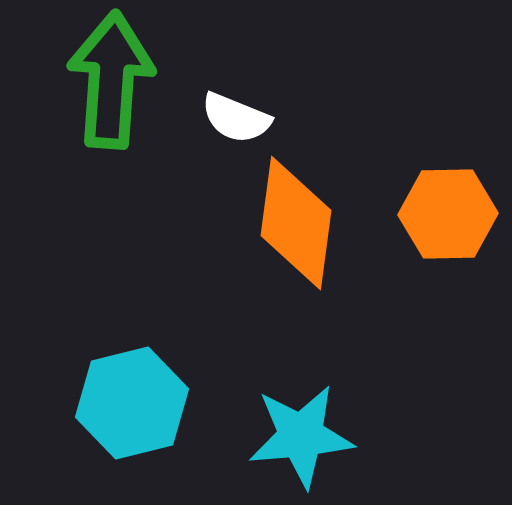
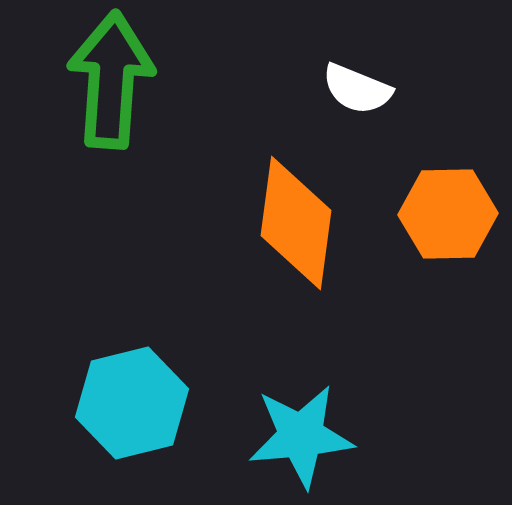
white semicircle: moved 121 px right, 29 px up
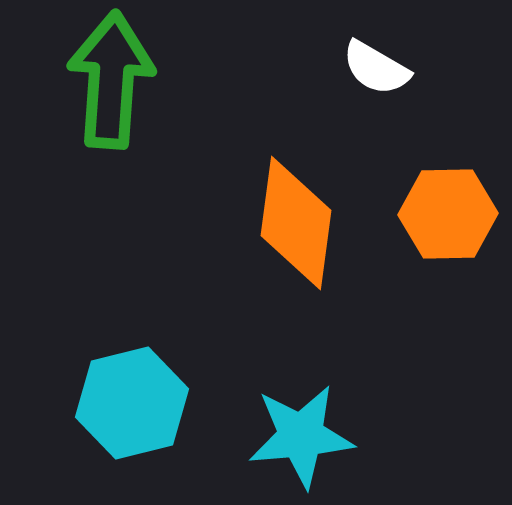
white semicircle: moved 19 px right, 21 px up; rotated 8 degrees clockwise
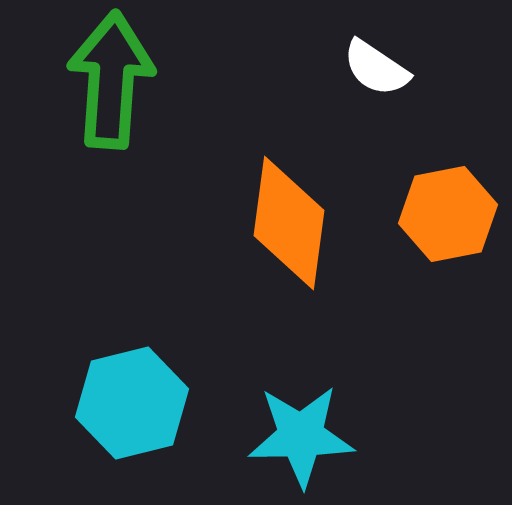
white semicircle: rotated 4 degrees clockwise
orange hexagon: rotated 10 degrees counterclockwise
orange diamond: moved 7 px left
cyan star: rotated 4 degrees clockwise
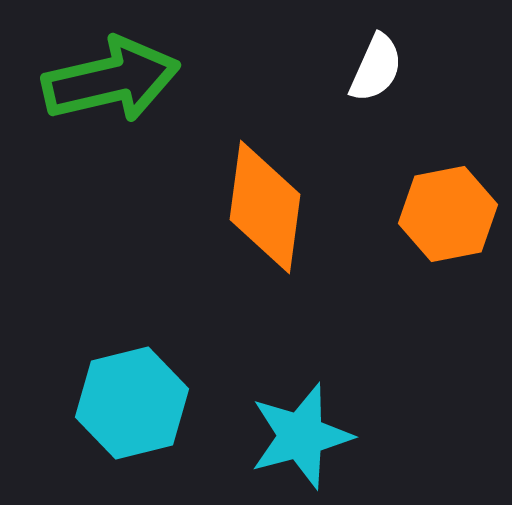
white semicircle: rotated 100 degrees counterclockwise
green arrow: rotated 73 degrees clockwise
orange diamond: moved 24 px left, 16 px up
cyan star: rotated 14 degrees counterclockwise
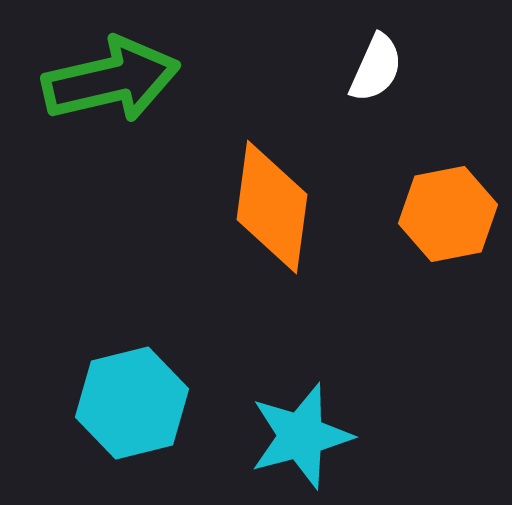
orange diamond: moved 7 px right
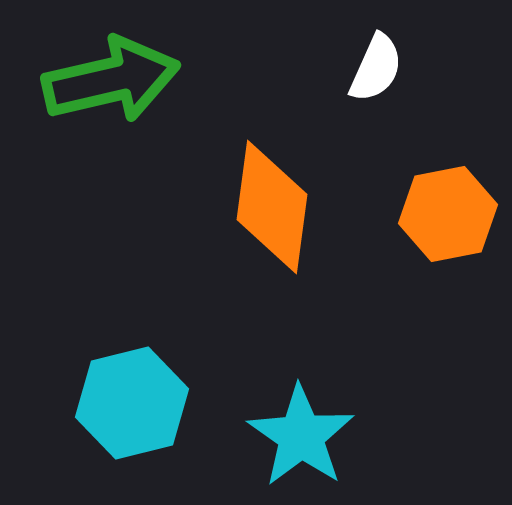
cyan star: rotated 22 degrees counterclockwise
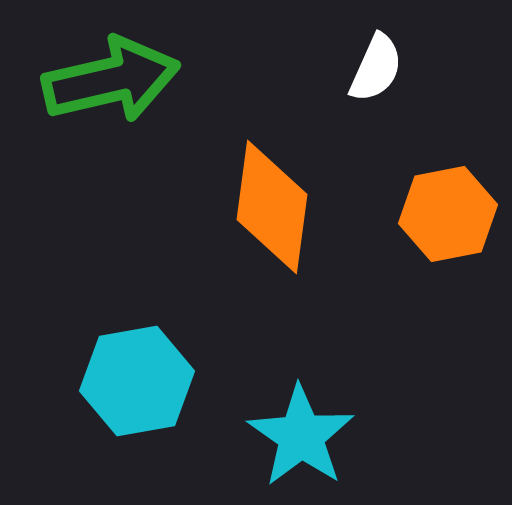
cyan hexagon: moved 5 px right, 22 px up; rotated 4 degrees clockwise
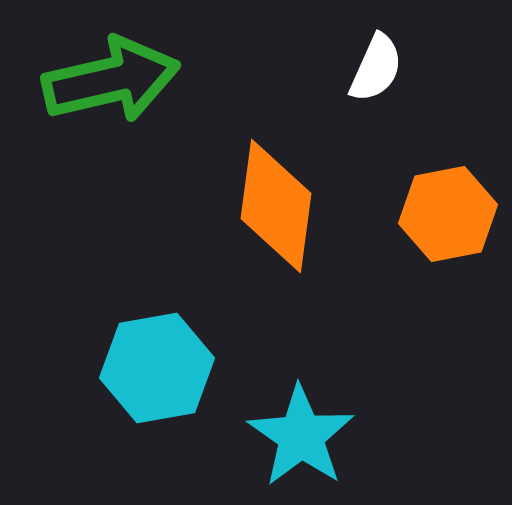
orange diamond: moved 4 px right, 1 px up
cyan hexagon: moved 20 px right, 13 px up
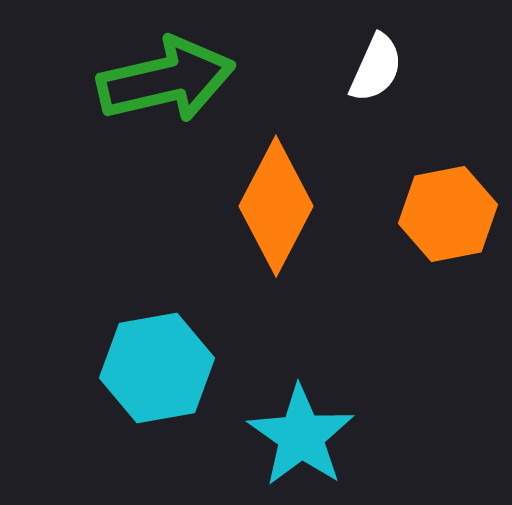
green arrow: moved 55 px right
orange diamond: rotated 20 degrees clockwise
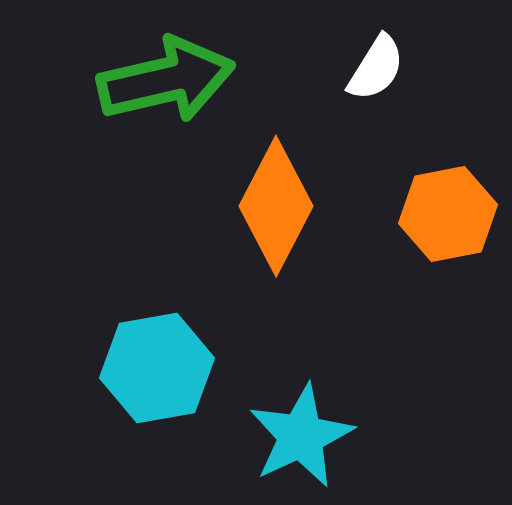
white semicircle: rotated 8 degrees clockwise
cyan star: rotated 12 degrees clockwise
